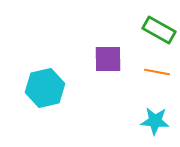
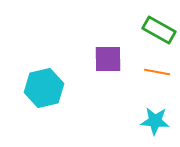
cyan hexagon: moved 1 px left
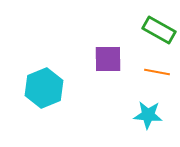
cyan hexagon: rotated 9 degrees counterclockwise
cyan star: moved 7 px left, 6 px up
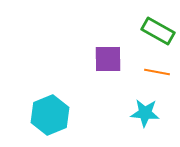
green rectangle: moved 1 px left, 1 px down
cyan hexagon: moved 6 px right, 27 px down
cyan star: moved 3 px left, 2 px up
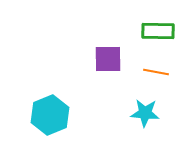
green rectangle: rotated 28 degrees counterclockwise
orange line: moved 1 px left
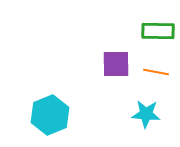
purple square: moved 8 px right, 5 px down
cyan star: moved 1 px right, 1 px down
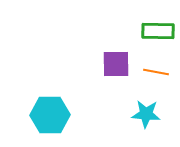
cyan hexagon: rotated 21 degrees clockwise
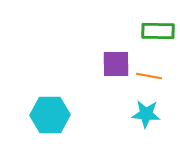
orange line: moved 7 px left, 4 px down
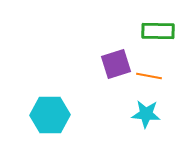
purple square: rotated 16 degrees counterclockwise
